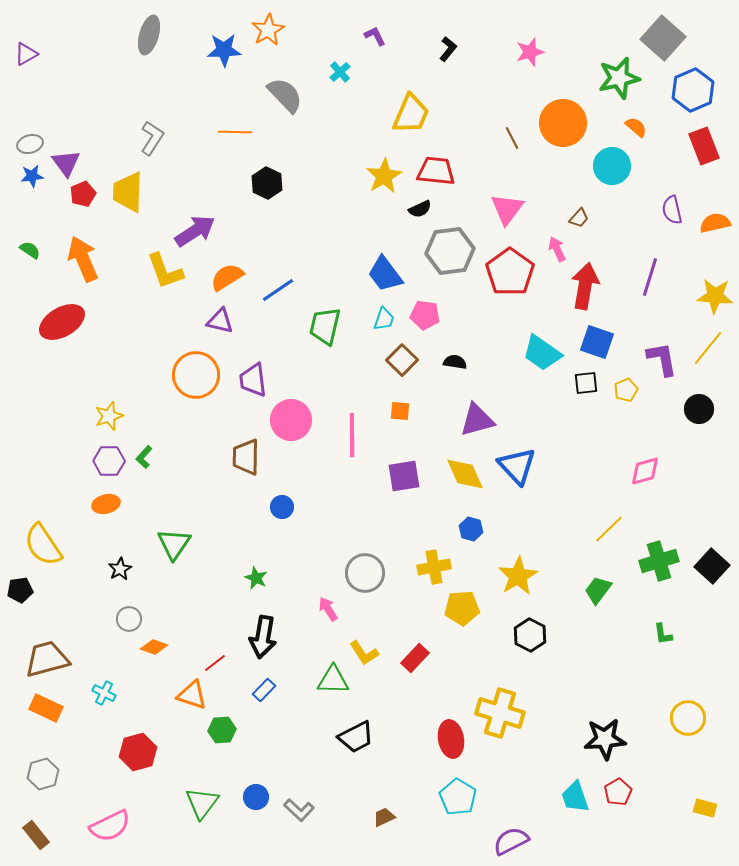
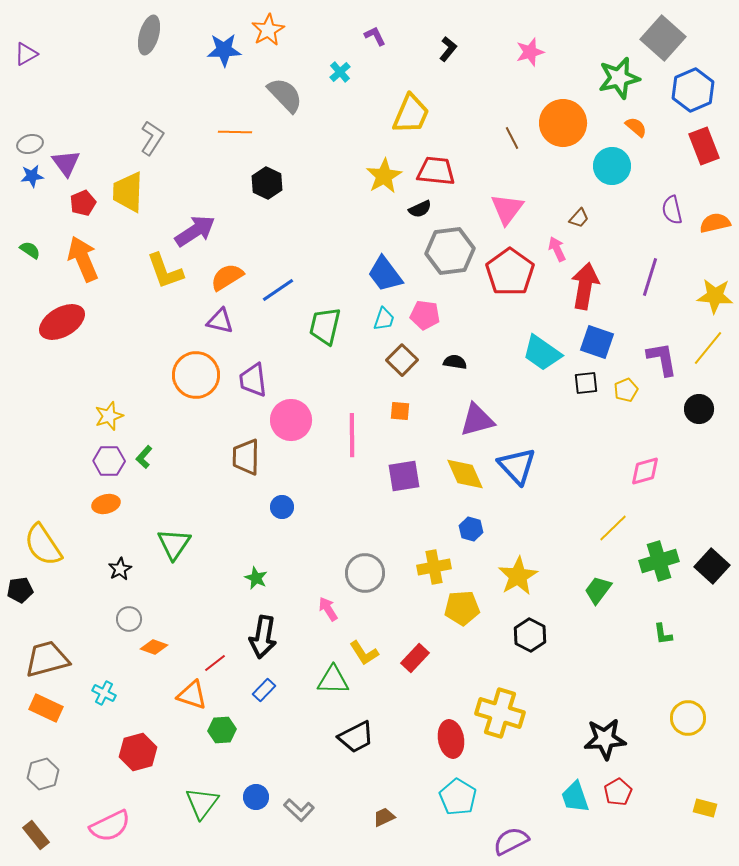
red pentagon at (83, 194): moved 9 px down
yellow line at (609, 529): moved 4 px right, 1 px up
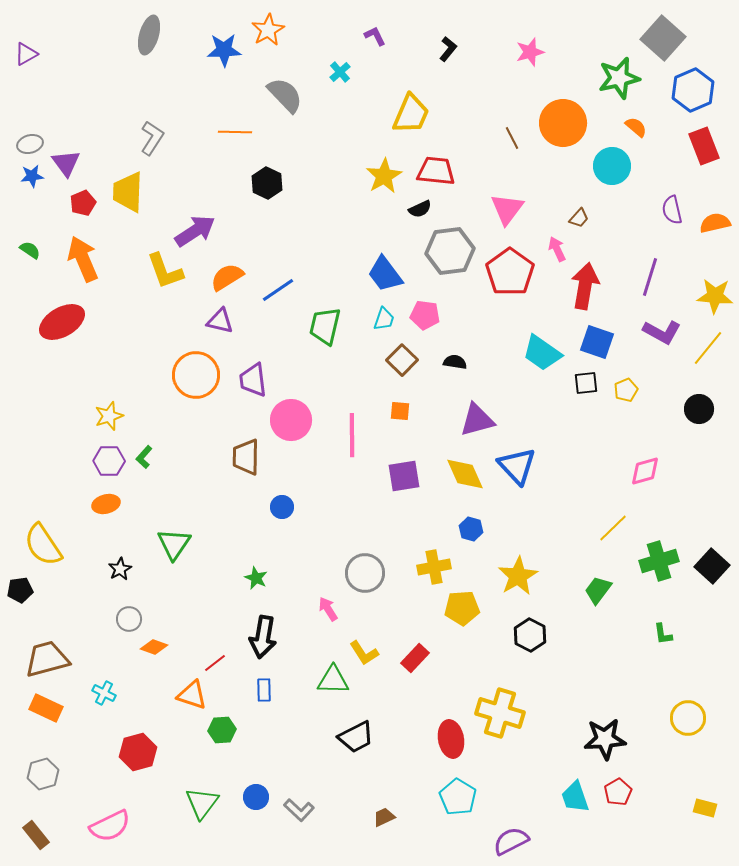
purple L-shape at (662, 359): moved 27 px up; rotated 129 degrees clockwise
blue rectangle at (264, 690): rotated 45 degrees counterclockwise
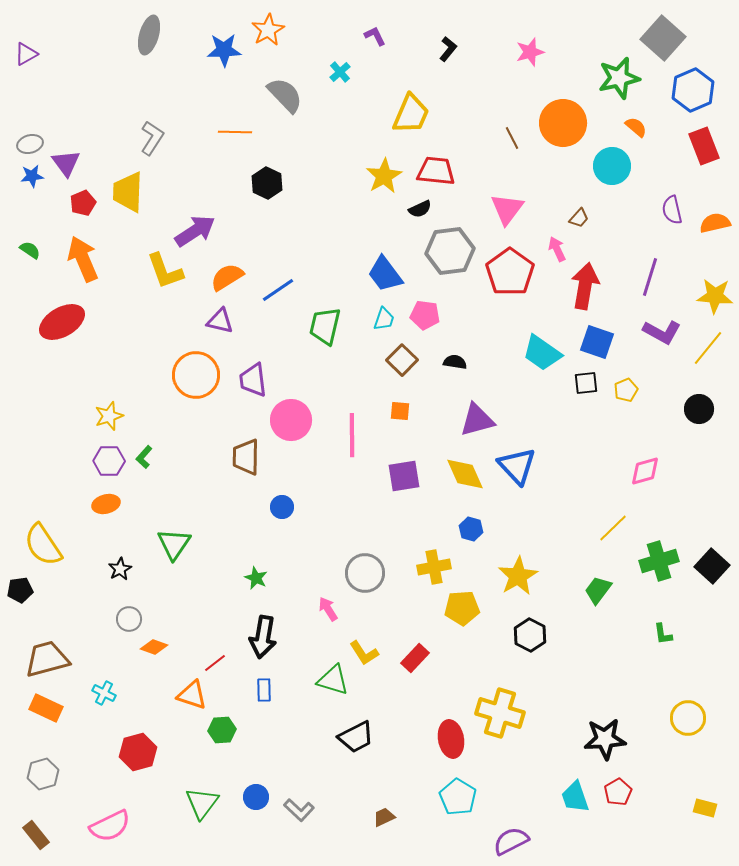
green triangle at (333, 680): rotated 16 degrees clockwise
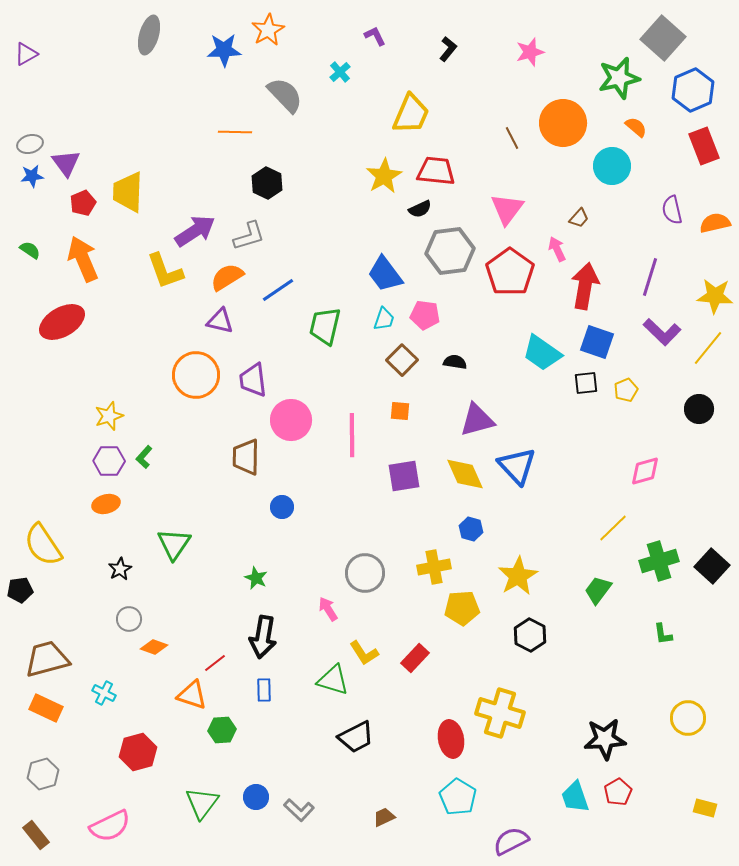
gray L-shape at (152, 138): moved 97 px right, 98 px down; rotated 40 degrees clockwise
purple L-shape at (662, 332): rotated 15 degrees clockwise
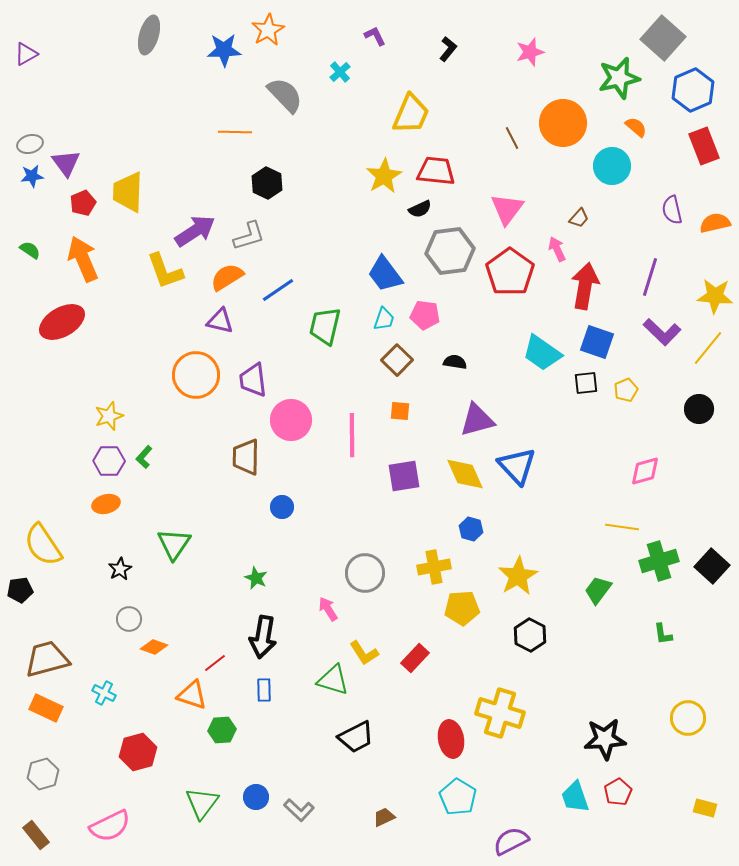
brown square at (402, 360): moved 5 px left
yellow line at (613, 528): moved 9 px right, 1 px up; rotated 52 degrees clockwise
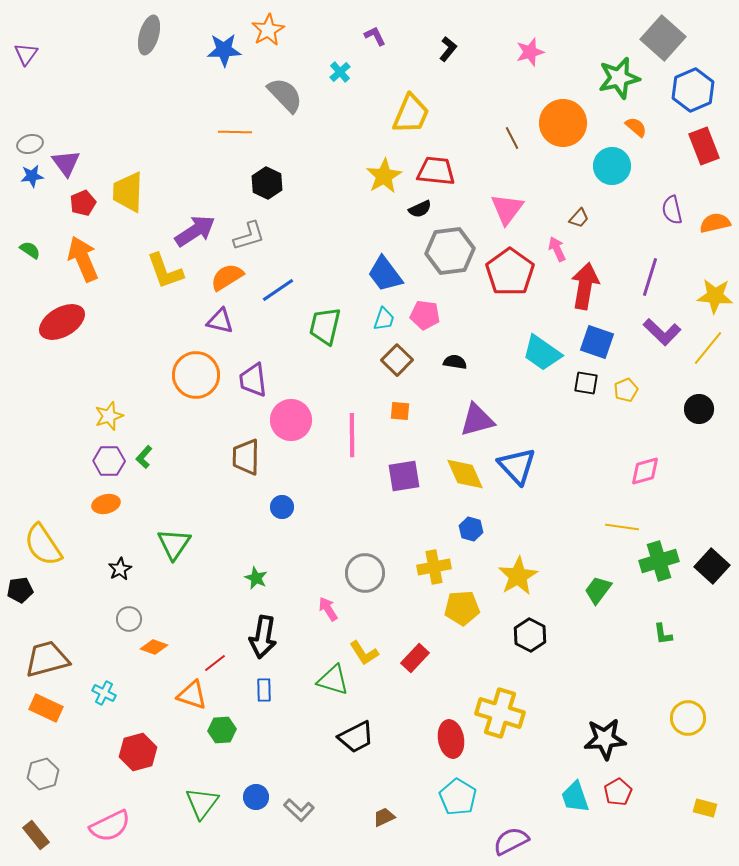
purple triangle at (26, 54): rotated 25 degrees counterclockwise
black square at (586, 383): rotated 15 degrees clockwise
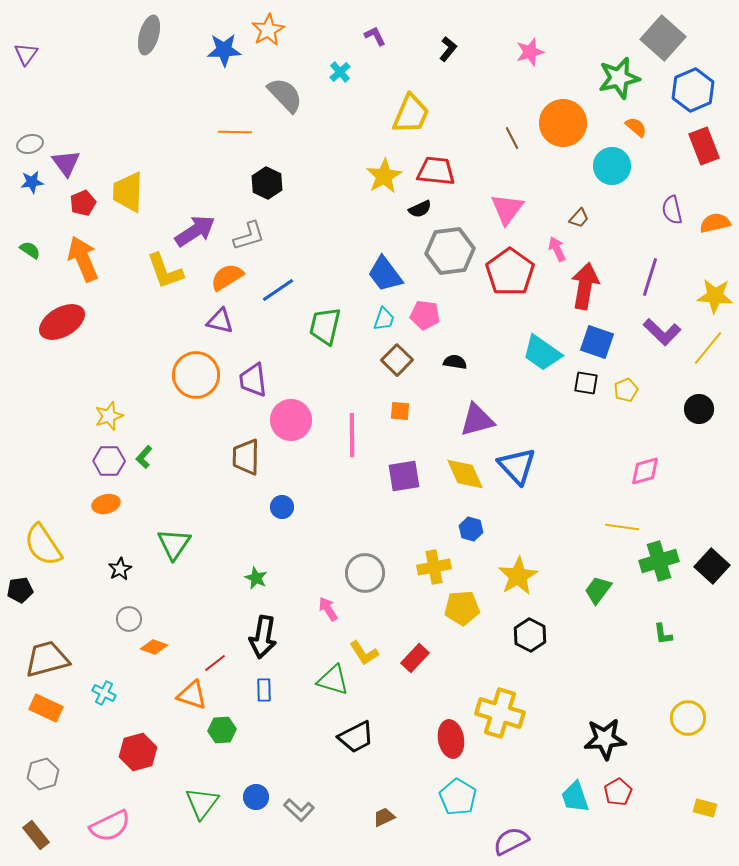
blue star at (32, 176): moved 6 px down
